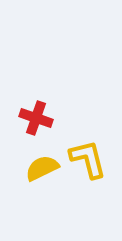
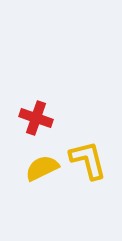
yellow L-shape: moved 1 px down
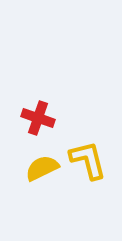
red cross: moved 2 px right
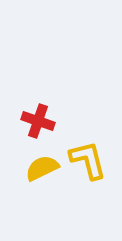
red cross: moved 3 px down
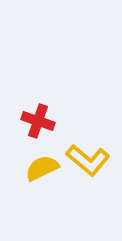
yellow L-shape: rotated 144 degrees clockwise
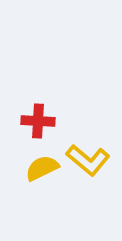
red cross: rotated 16 degrees counterclockwise
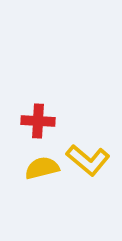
yellow semicircle: rotated 12 degrees clockwise
